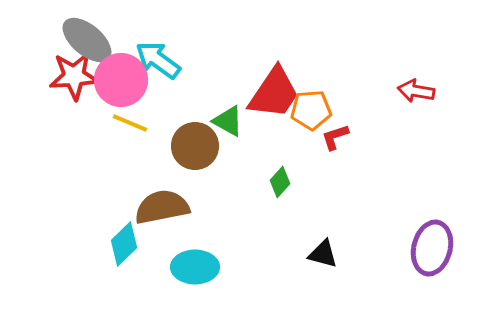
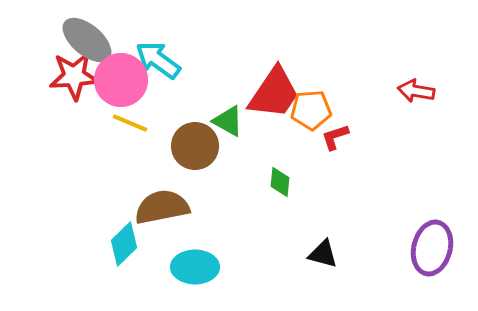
green diamond: rotated 36 degrees counterclockwise
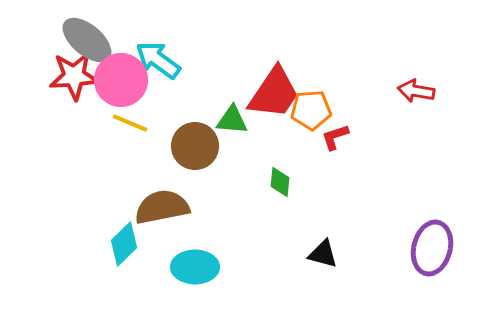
green triangle: moved 4 px right, 1 px up; rotated 24 degrees counterclockwise
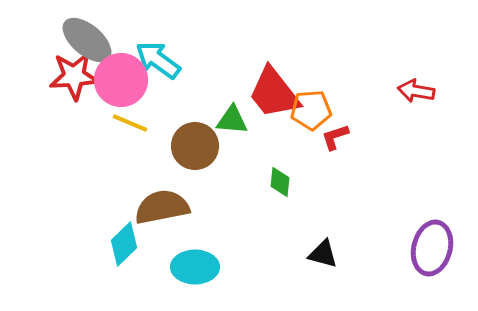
red trapezoid: rotated 108 degrees clockwise
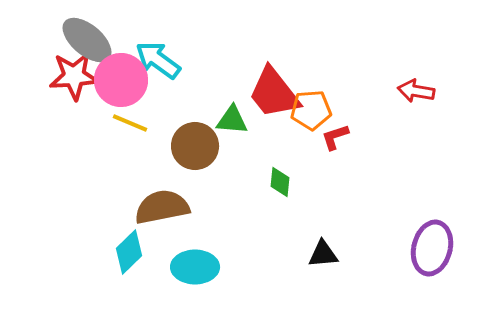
cyan diamond: moved 5 px right, 8 px down
black triangle: rotated 20 degrees counterclockwise
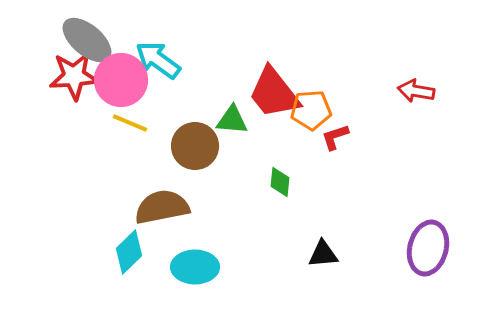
purple ellipse: moved 4 px left
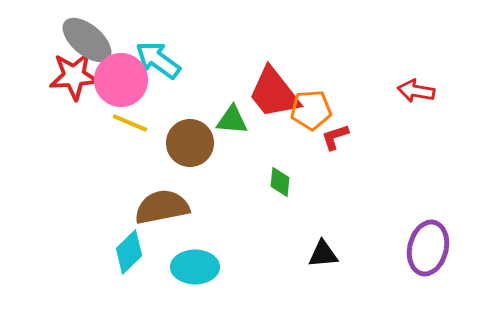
brown circle: moved 5 px left, 3 px up
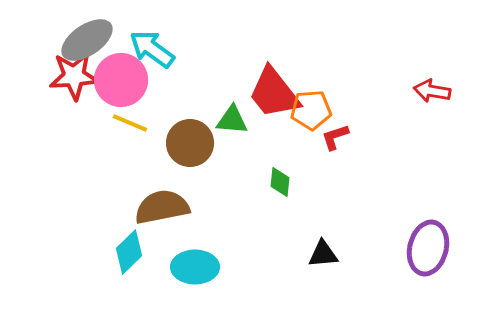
gray ellipse: rotated 74 degrees counterclockwise
cyan arrow: moved 6 px left, 11 px up
red arrow: moved 16 px right
